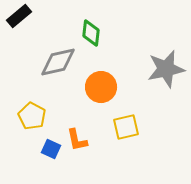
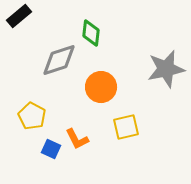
gray diamond: moved 1 px right, 2 px up; rotated 6 degrees counterclockwise
orange L-shape: moved 1 px up; rotated 15 degrees counterclockwise
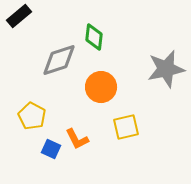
green diamond: moved 3 px right, 4 px down
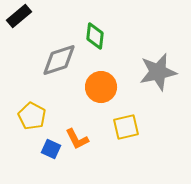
green diamond: moved 1 px right, 1 px up
gray star: moved 8 px left, 3 px down
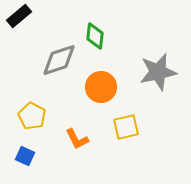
blue square: moved 26 px left, 7 px down
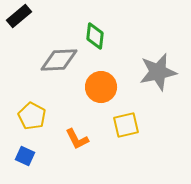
gray diamond: rotated 15 degrees clockwise
yellow square: moved 2 px up
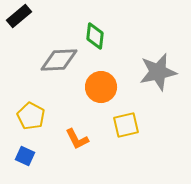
yellow pentagon: moved 1 px left
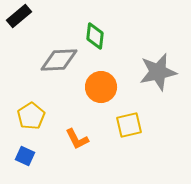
yellow pentagon: rotated 12 degrees clockwise
yellow square: moved 3 px right
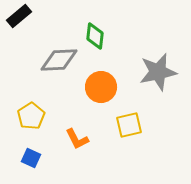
blue square: moved 6 px right, 2 px down
